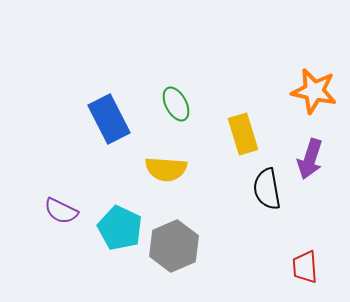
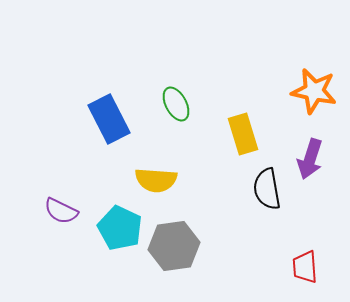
yellow semicircle: moved 10 px left, 11 px down
gray hexagon: rotated 15 degrees clockwise
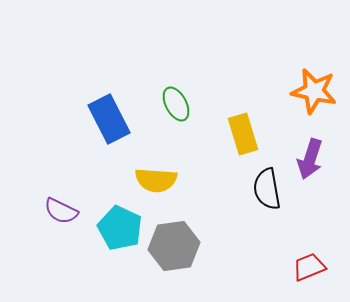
red trapezoid: moved 4 px right; rotated 72 degrees clockwise
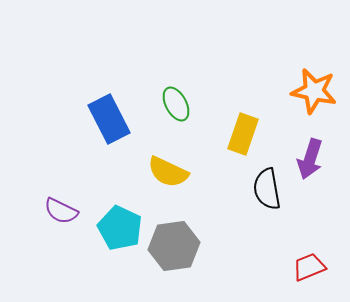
yellow rectangle: rotated 36 degrees clockwise
yellow semicircle: moved 12 px right, 8 px up; rotated 21 degrees clockwise
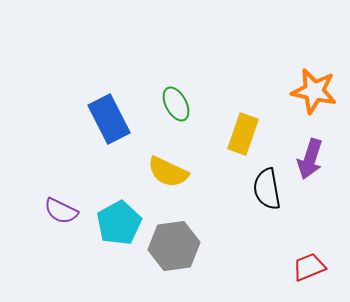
cyan pentagon: moved 1 px left, 5 px up; rotated 18 degrees clockwise
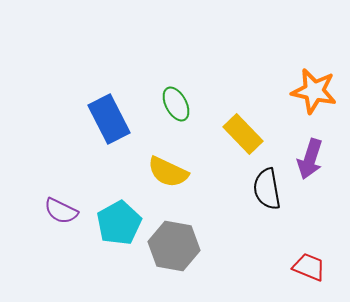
yellow rectangle: rotated 63 degrees counterclockwise
gray hexagon: rotated 18 degrees clockwise
red trapezoid: rotated 44 degrees clockwise
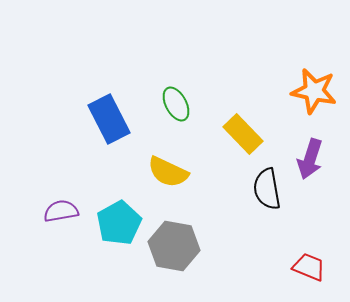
purple semicircle: rotated 144 degrees clockwise
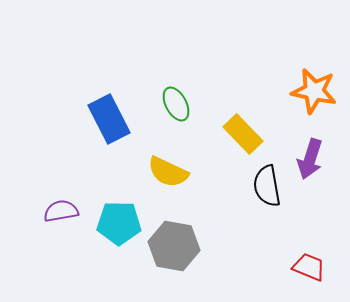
black semicircle: moved 3 px up
cyan pentagon: rotated 30 degrees clockwise
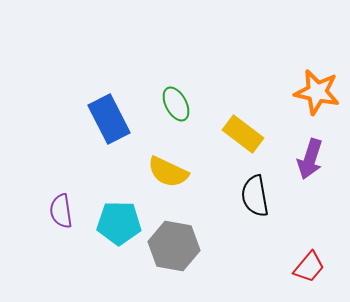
orange star: moved 3 px right, 1 px down
yellow rectangle: rotated 9 degrees counterclockwise
black semicircle: moved 12 px left, 10 px down
purple semicircle: rotated 88 degrees counterclockwise
red trapezoid: rotated 108 degrees clockwise
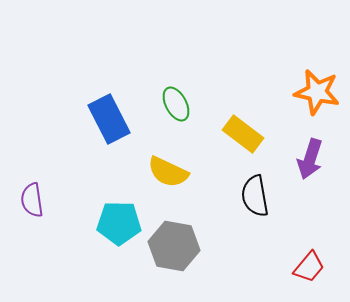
purple semicircle: moved 29 px left, 11 px up
